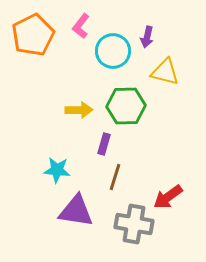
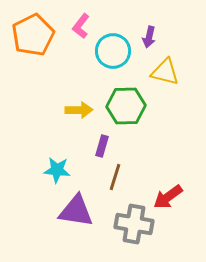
purple arrow: moved 2 px right
purple rectangle: moved 2 px left, 2 px down
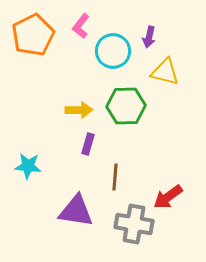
purple rectangle: moved 14 px left, 2 px up
cyan star: moved 29 px left, 4 px up
brown line: rotated 12 degrees counterclockwise
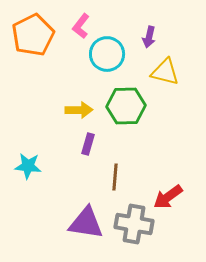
cyan circle: moved 6 px left, 3 px down
purple triangle: moved 10 px right, 12 px down
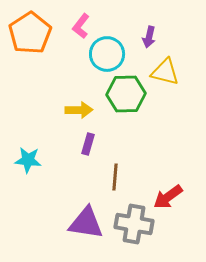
orange pentagon: moved 3 px left, 2 px up; rotated 6 degrees counterclockwise
green hexagon: moved 12 px up
cyan star: moved 6 px up
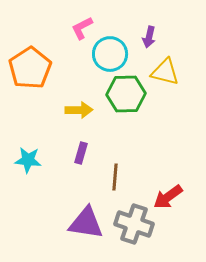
pink L-shape: moved 1 px right, 2 px down; rotated 25 degrees clockwise
orange pentagon: moved 35 px down
cyan circle: moved 3 px right
purple rectangle: moved 7 px left, 9 px down
gray cross: rotated 9 degrees clockwise
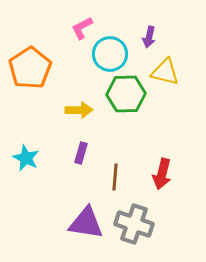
cyan star: moved 2 px left, 2 px up; rotated 20 degrees clockwise
red arrow: moved 6 px left, 23 px up; rotated 40 degrees counterclockwise
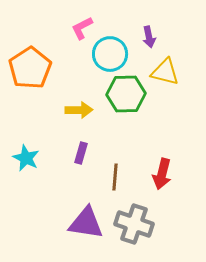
purple arrow: rotated 25 degrees counterclockwise
